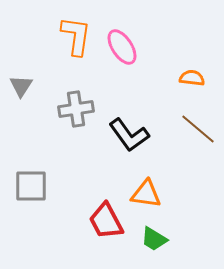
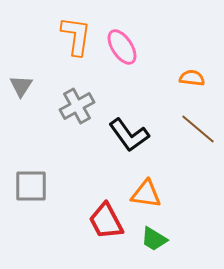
gray cross: moved 1 px right, 3 px up; rotated 20 degrees counterclockwise
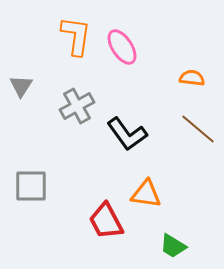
black L-shape: moved 2 px left, 1 px up
green trapezoid: moved 19 px right, 7 px down
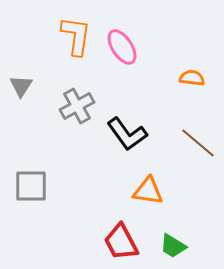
brown line: moved 14 px down
orange triangle: moved 2 px right, 3 px up
red trapezoid: moved 15 px right, 21 px down
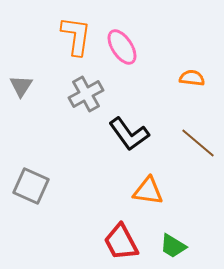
gray cross: moved 9 px right, 12 px up
black L-shape: moved 2 px right
gray square: rotated 24 degrees clockwise
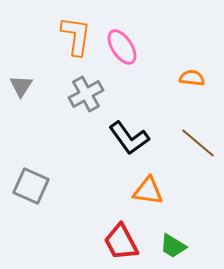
black L-shape: moved 4 px down
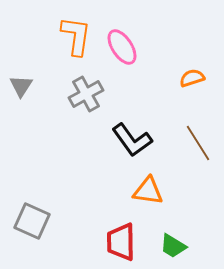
orange semicircle: rotated 25 degrees counterclockwise
black L-shape: moved 3 px right, 2 px down
brown line: rotated 18 degrees clockwise
gray square: moved 1 px right, 35 px down
red trapezoid: rotated 27 degrees clockwise
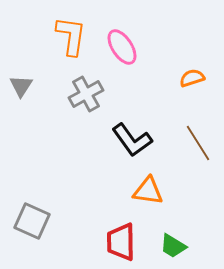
orange L-shape: moved 5 px left
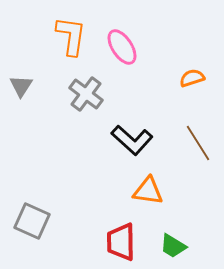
gray cross: rotated 24 degrees counterclockwise
black L-shape: rotated 12 degrees counterclockwise
